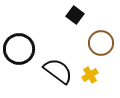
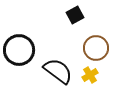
black square: rotated 24 degrees clockwise
brown circle: moved 5 px left, 5 px down
black circle: moved 1 px down
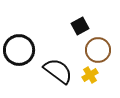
black square: moved 5 px right, 11 px down
brown circle: moved 2 px right, 2 px down
